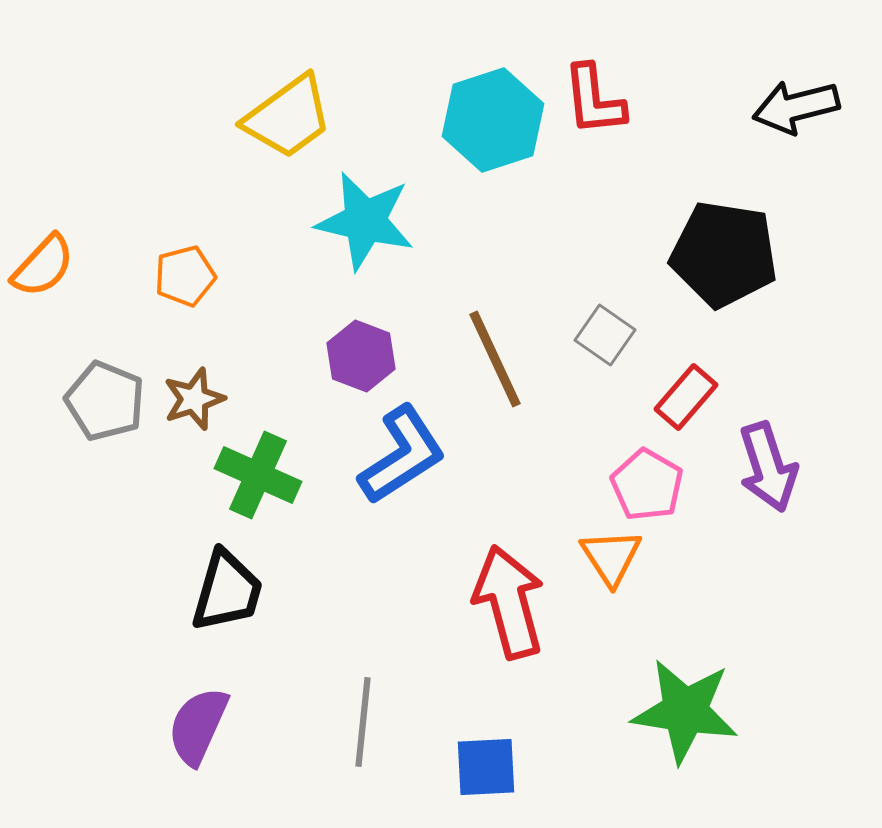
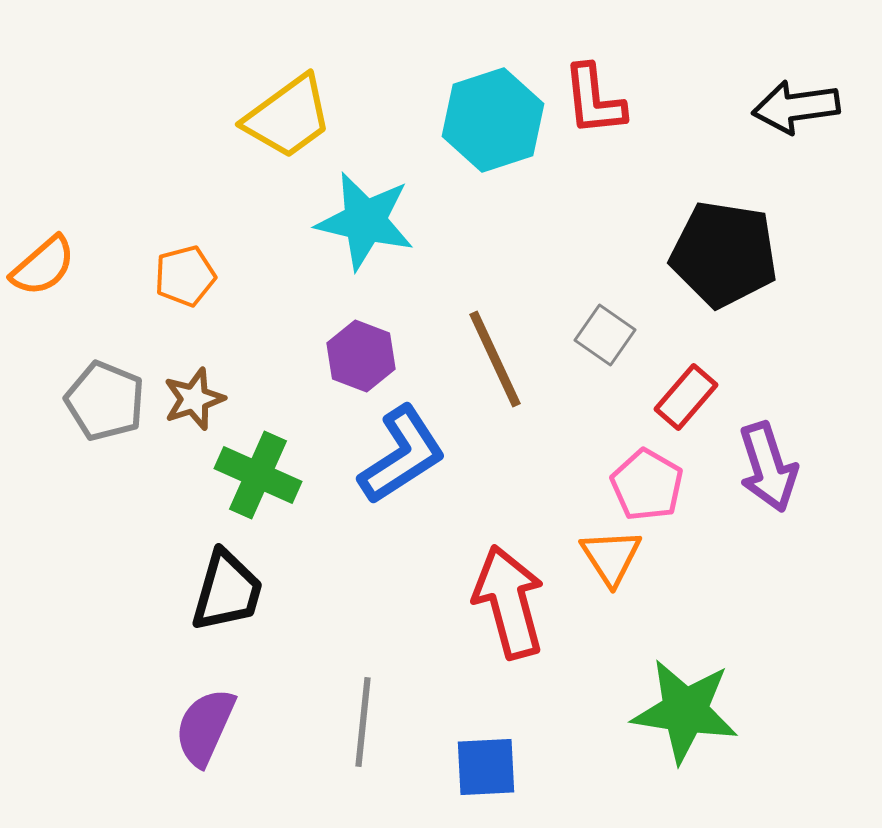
black arrow: rotated 6 degrees clockwise
orange semicircle: rotated 6 degrees clockwise
purple semicircle: moved 7 px right, 1 px down
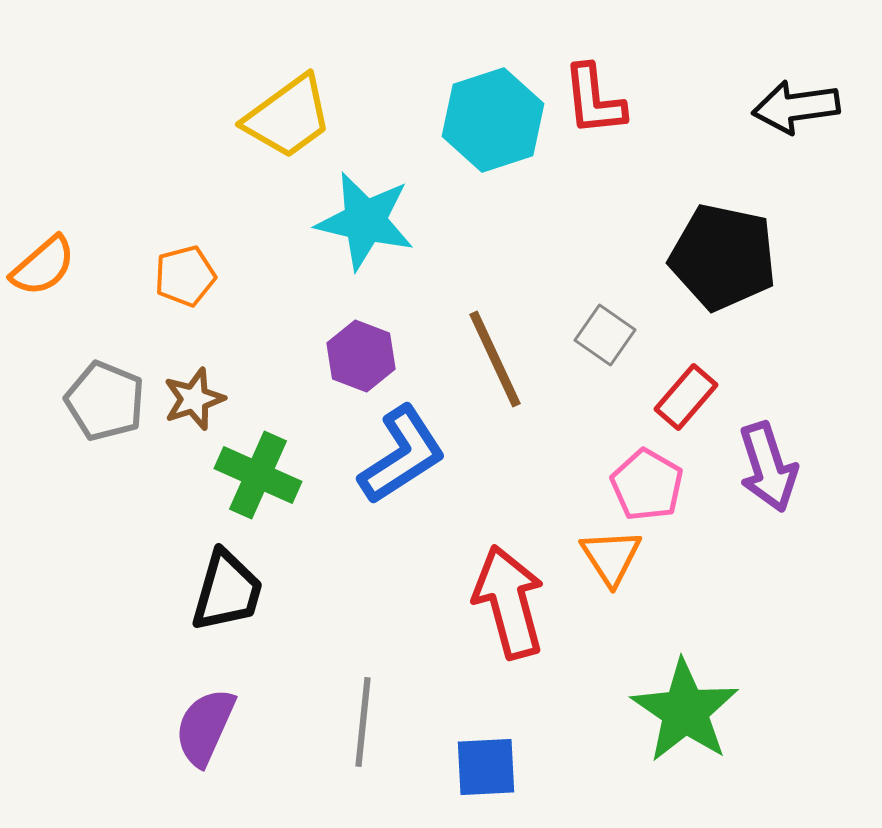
black pentagon: moved 1 px left, 3 px down; rotated 3 degrees clockwise
green star: rotated 25 degrees clockwise
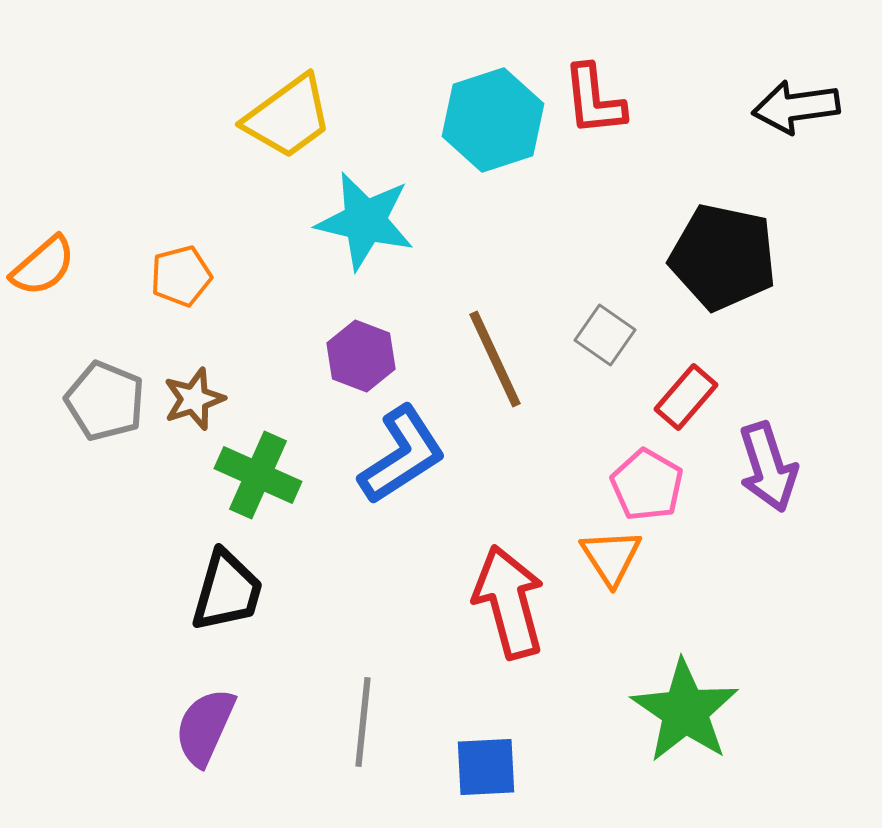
orange pentagon: moved 4 px left
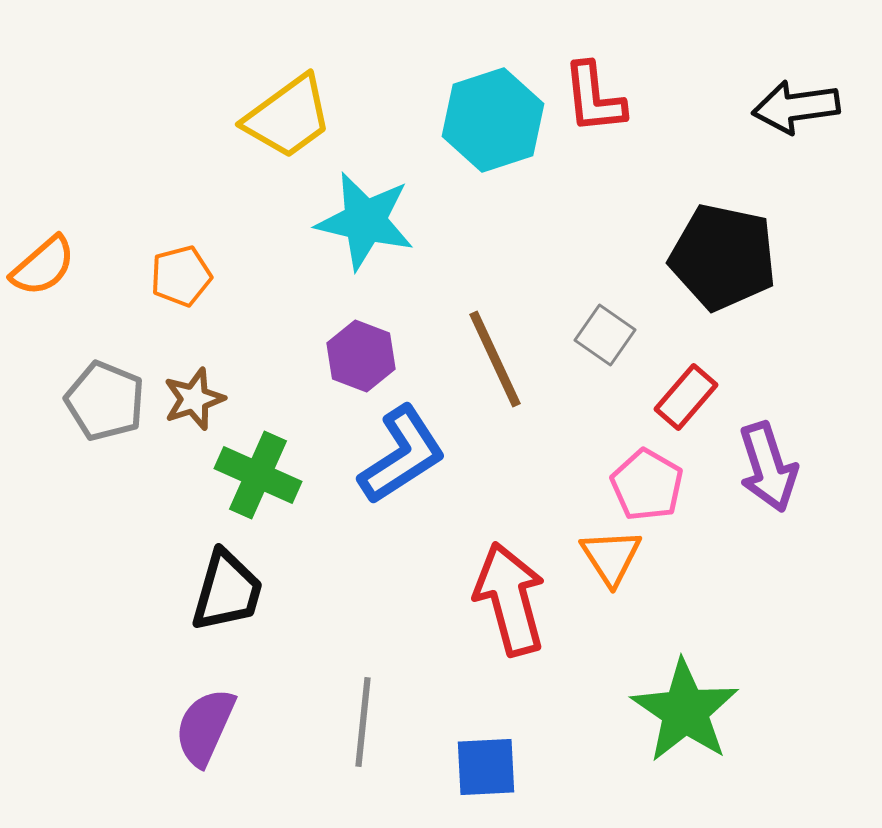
red L-shape: moved 2 px up
red arrow: moved 1 px right, 3 px up
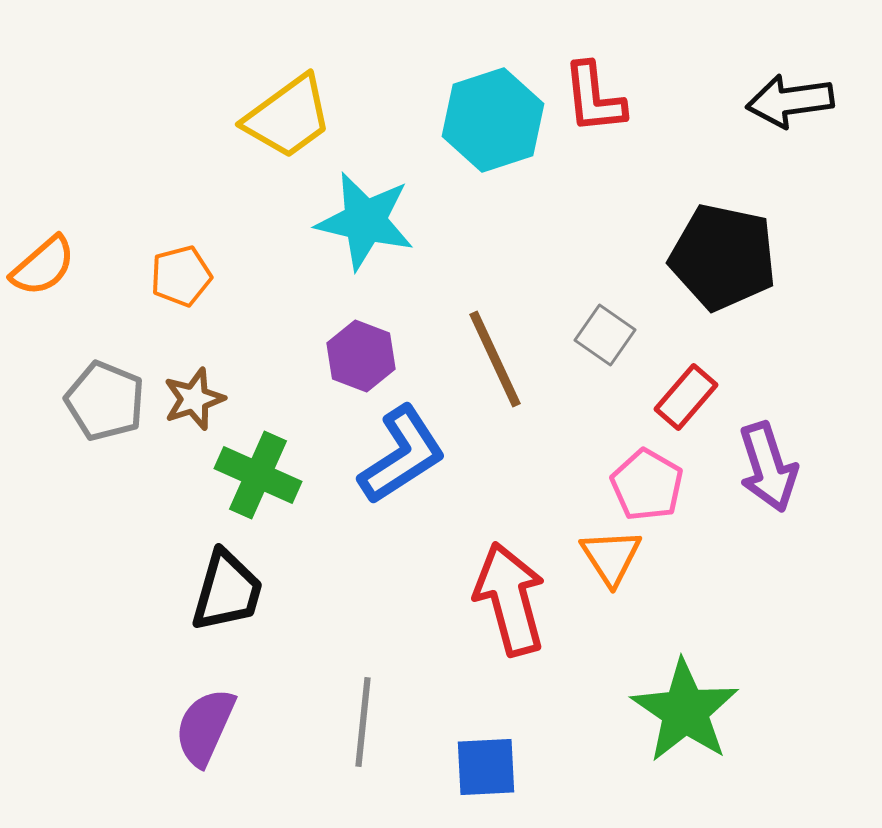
black arrow: moved 6 px left, 6 px up
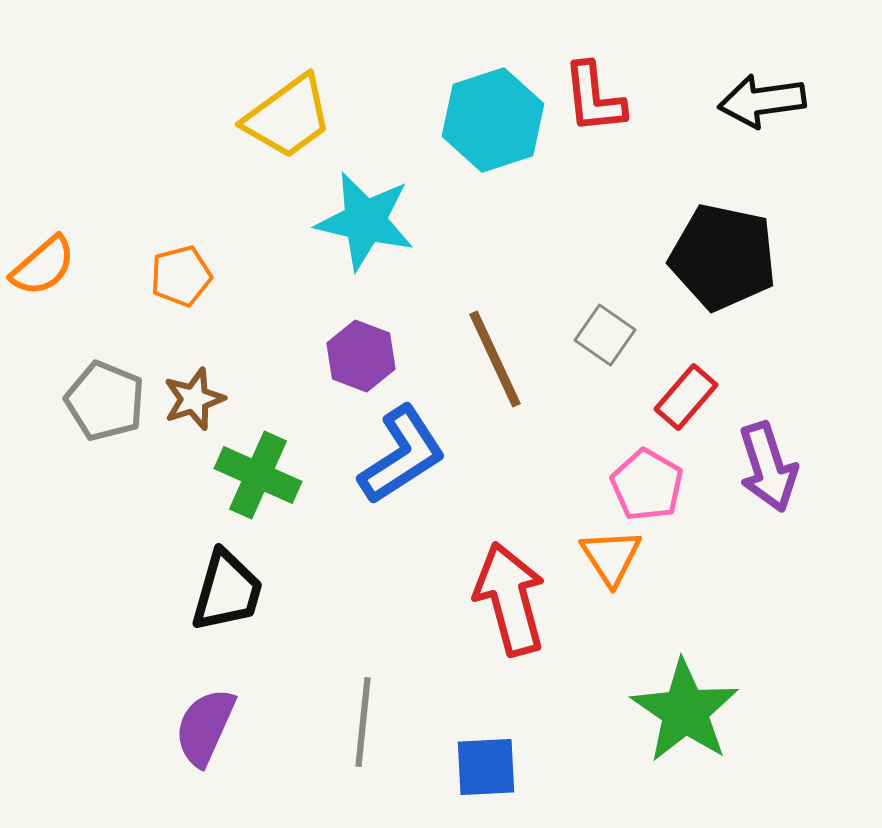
black arrow: moved 28 px left
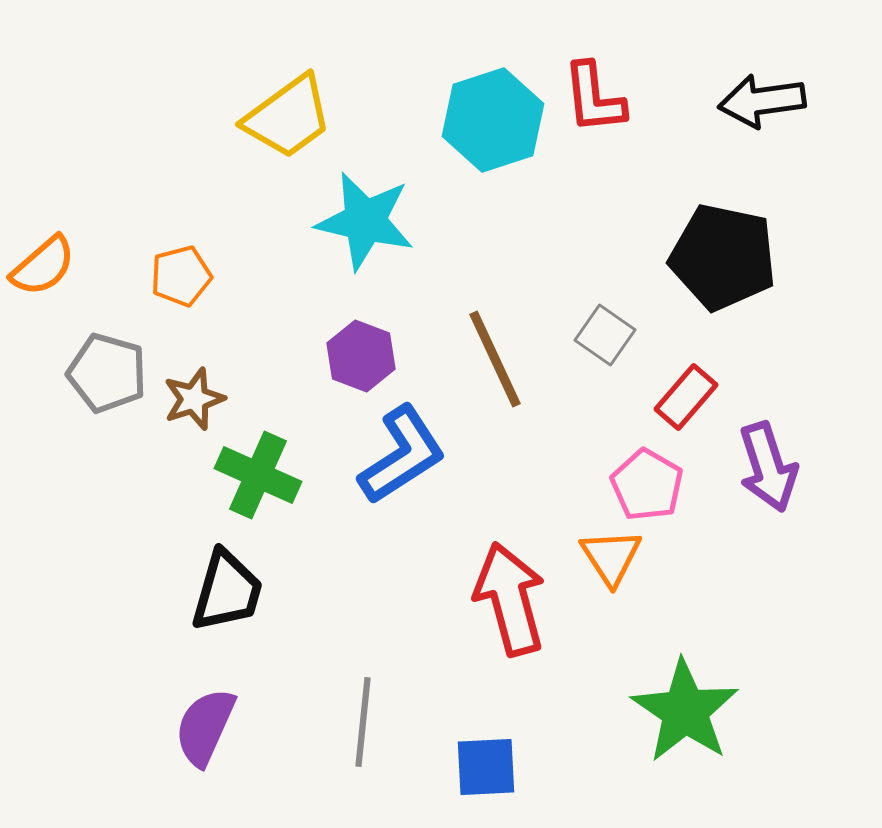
gray pentagon: moved 2 px right, 28 px up; rotated 6 degrees counterclockwise
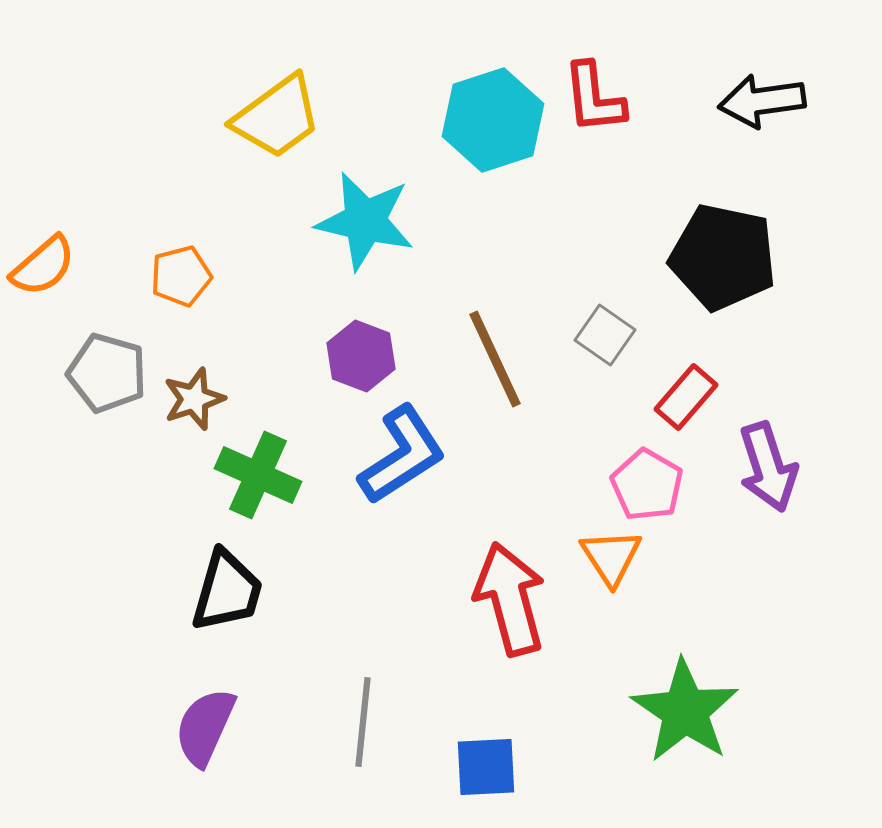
yellow trapezoid: moved 11 px left
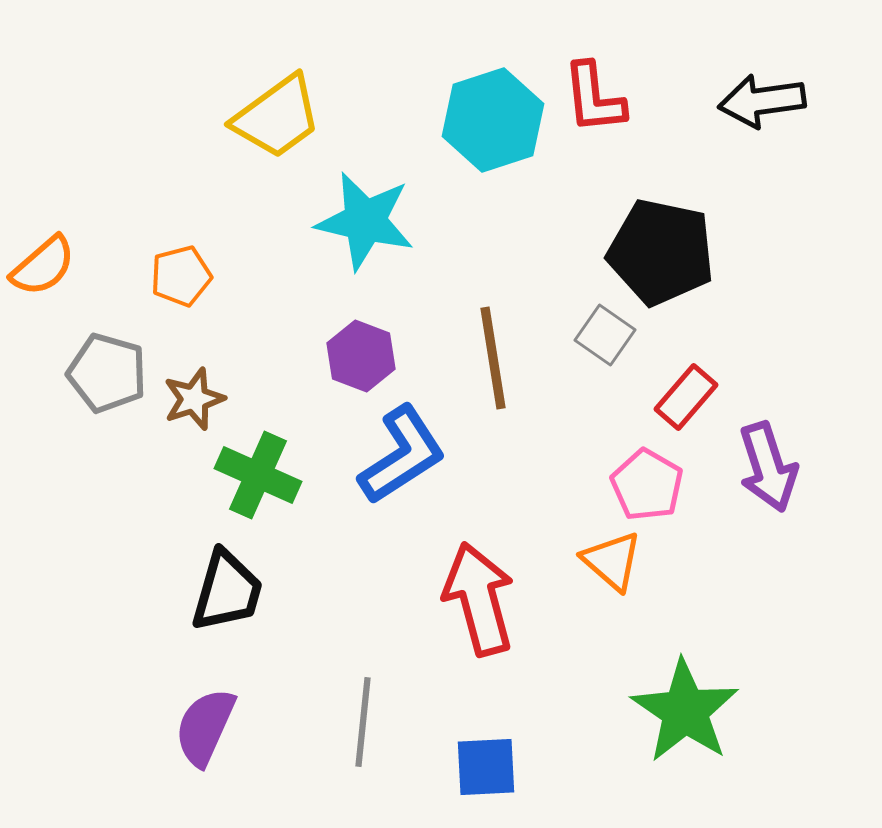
black pentagon: moved 62 px left, 5 px up
brown line: moved 2 px left, 1 px up; rotated 16 degrees clockwise
orange triangle: moved 1 px right, 4 px down; rotated 16 degrees counterclockwise
red arrow: moved 31 px left
